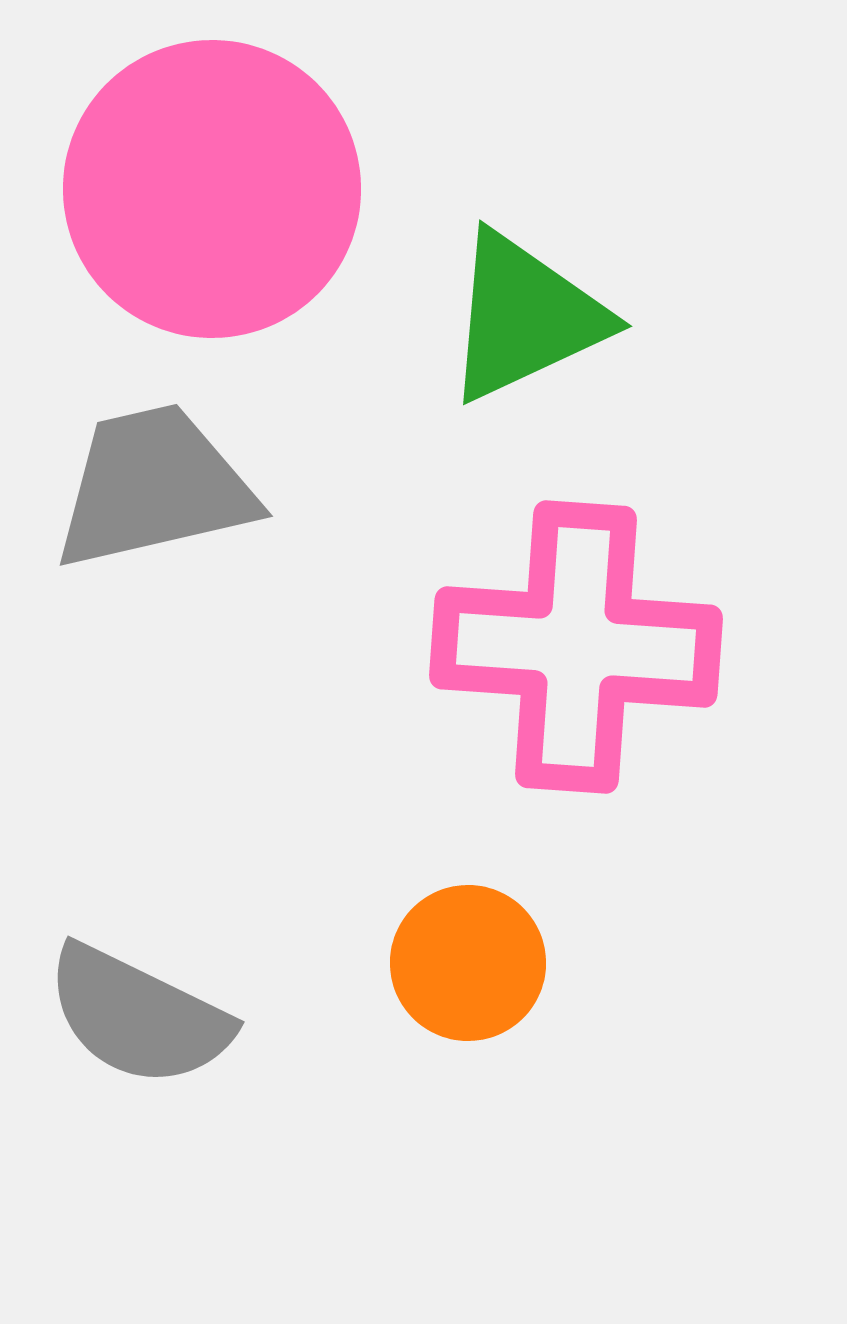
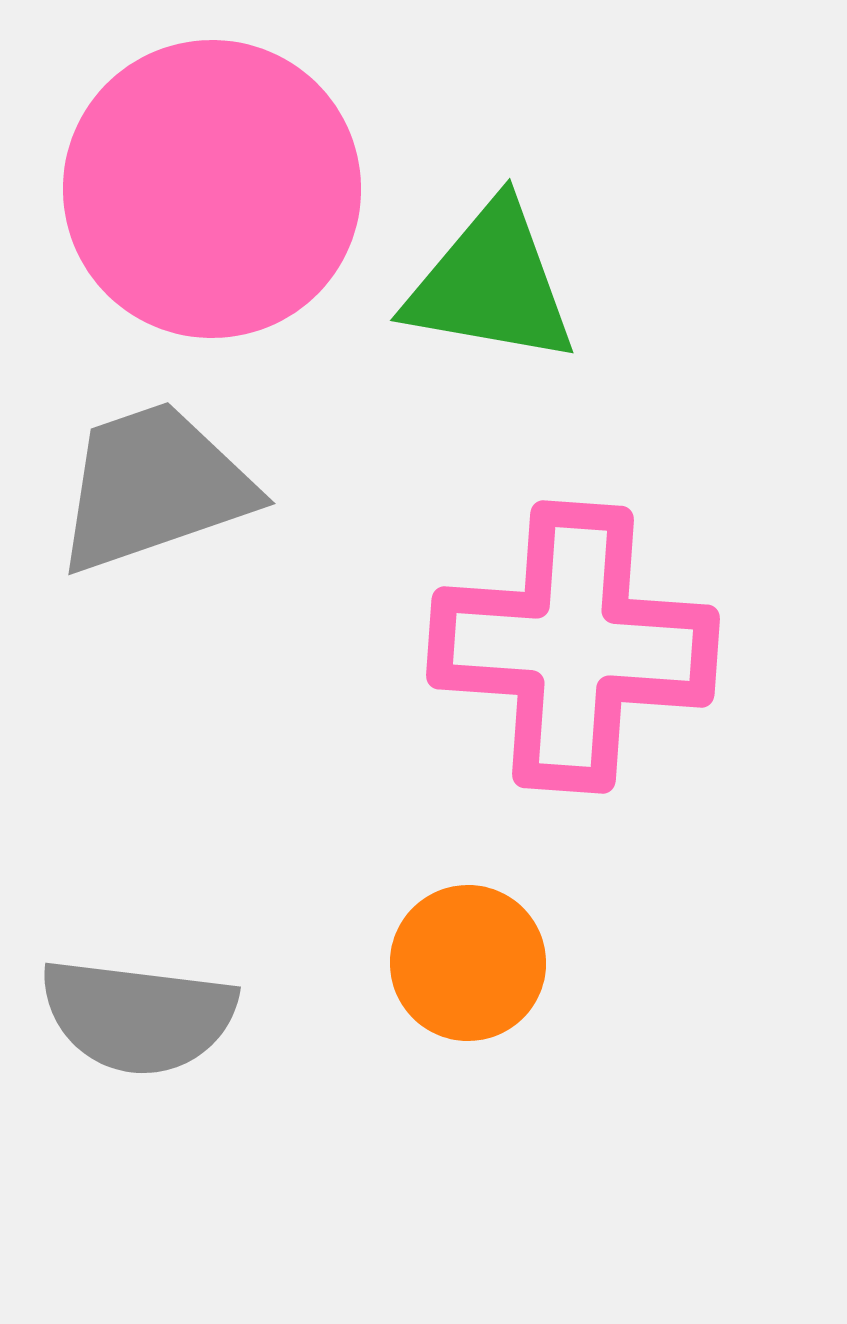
green triangle: moved 34 px left, 33 px up; rotated 35 degrees clockwise
gray trapezoid: rotated 6 degrees counterclockwise
pink cross: moved 3 px left
gray semicircle: rotated 19 degrees counterclockwise
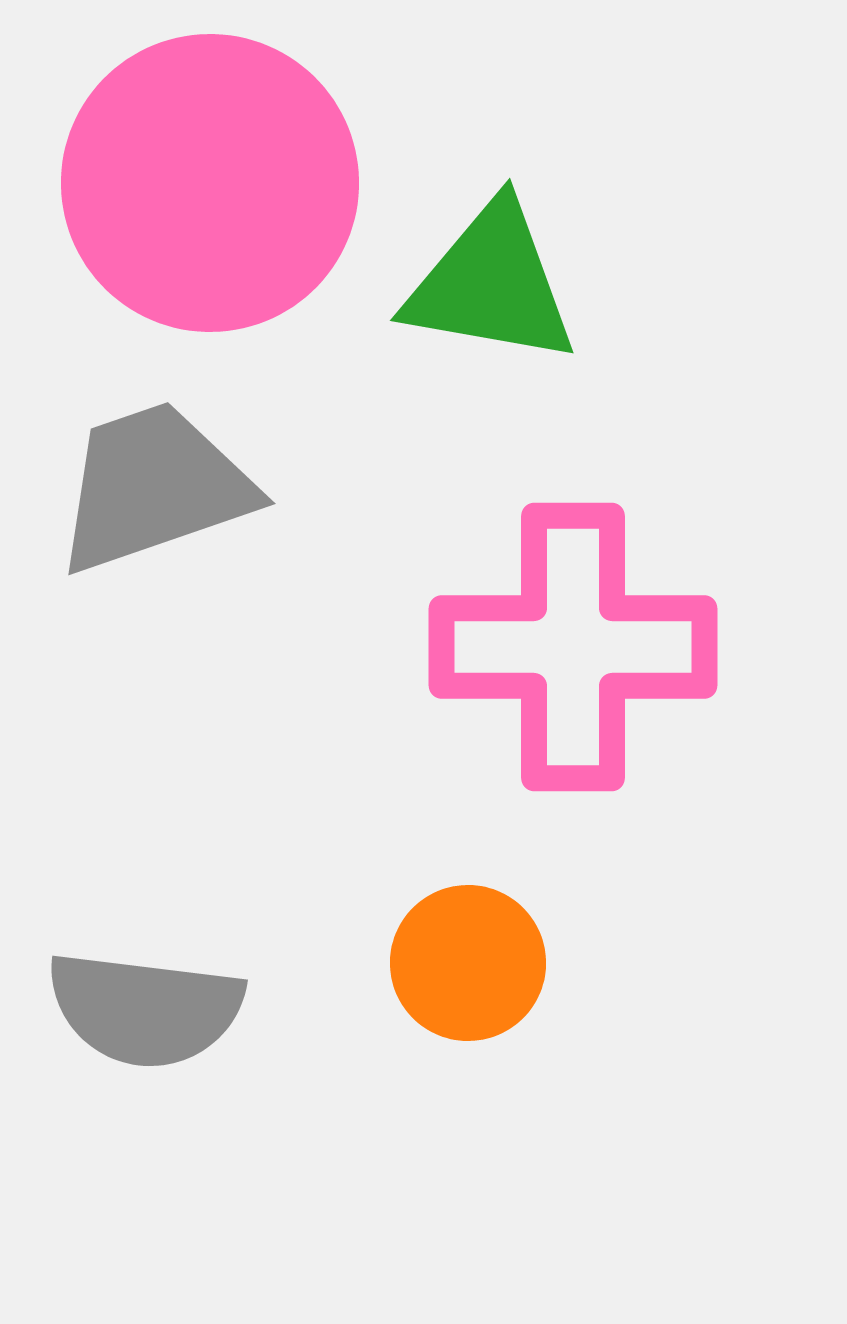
pink circle: moved 2 px left, 6 px up
pink cross: rotated 4 degrees counterclockwise
gray semicircle: moved 7 px right, 7 px up
